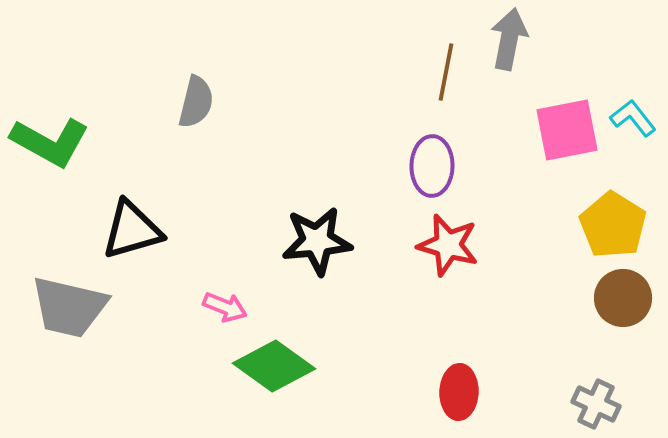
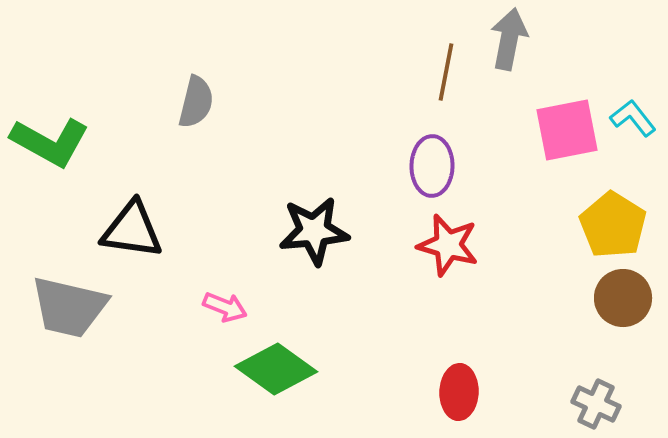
black triangle: rotated 24 degrees clockwise
black star: moved 3 px left, 10 px up
green diamond: moved 2 px right, 3 px down
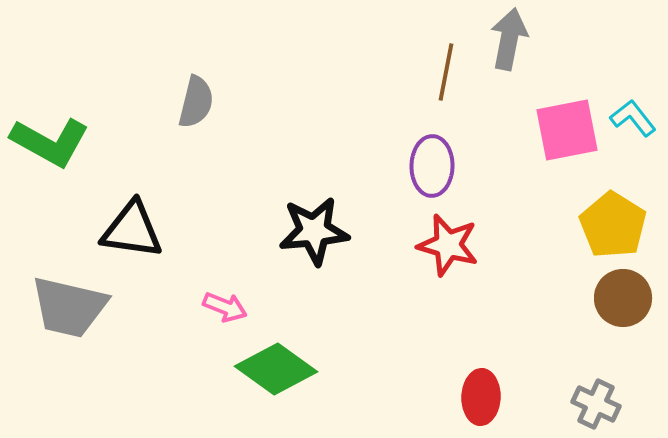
red ellipse: moved 22 px right, 5 px down
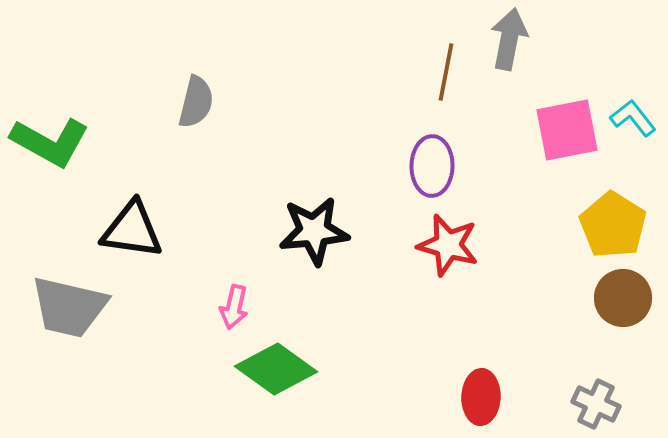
pink arrow: moved 9 px right; rotated 81 degrees clockwise
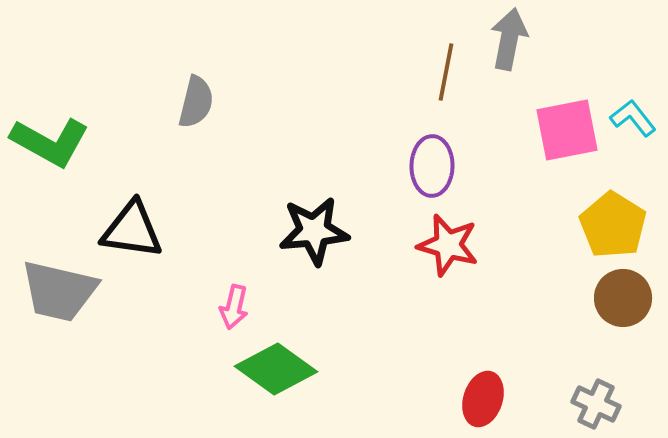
gray trapezoid: moved 10 px left, 16 px up
red ellipse: moved 2 px right, 2 px down; rotated 16 degrees clockwise
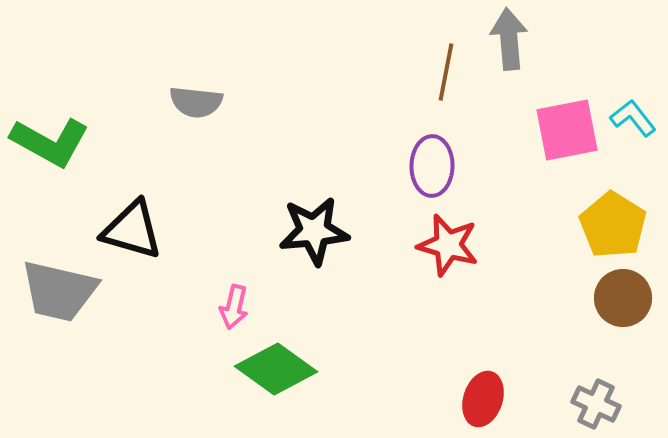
gray arrow: rotated 16 degrees counterclockwise
gray semicircle: rotated 82 degrees clockwise
black triangle: rotated 8 degrees clockwise
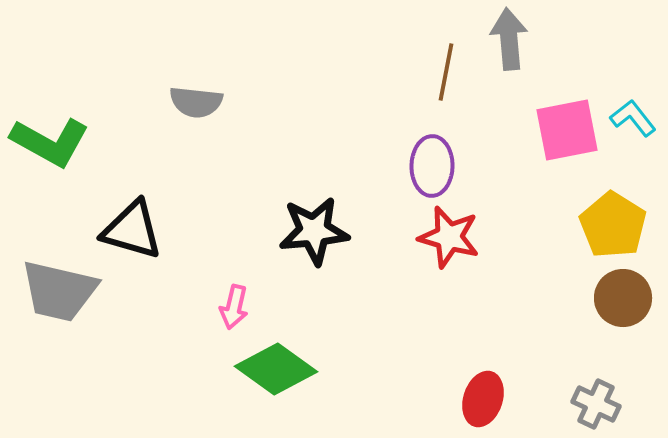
red star: moved 1 px right, 8 px up
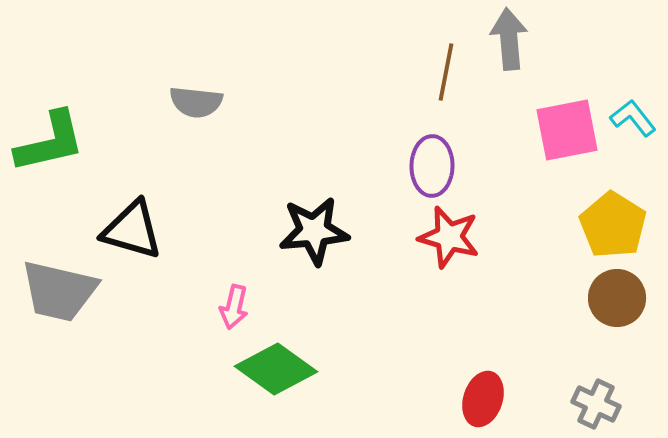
green L-shape: rotated 42 degrees counterclockwise
brown circle: moved 6 px left
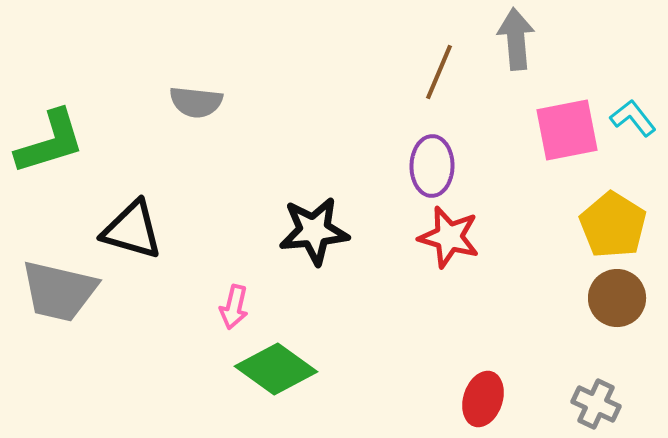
gray arrow: moved 7 px right
brown line: moved 7 px left; rotated 12 degrees clockwise
green L-shape: rotated 4 degrees counterclockwise
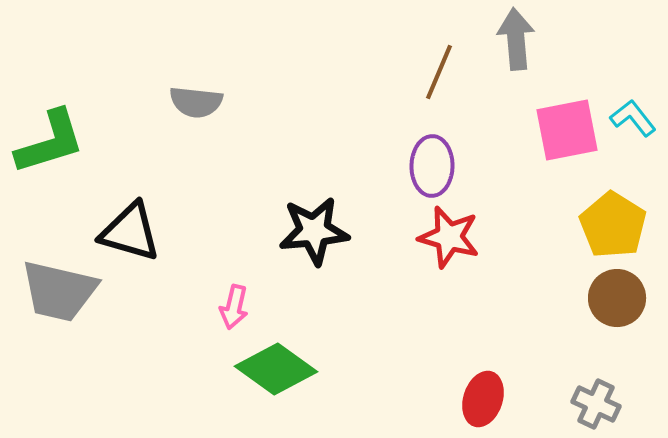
black triangle: moved 2 px left, 2 px down
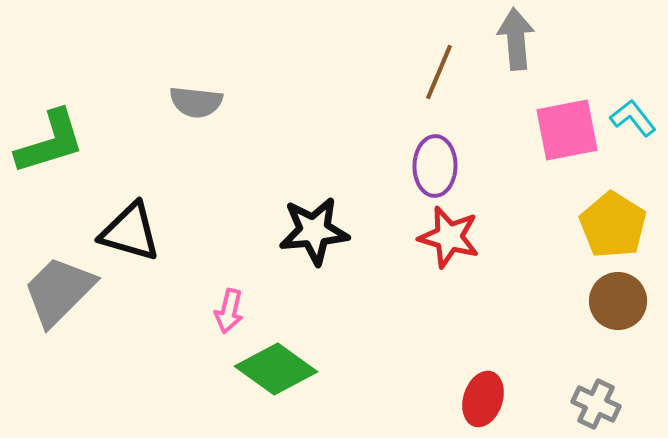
purple ellipse: moved 3 px right
gray trapezoid: rotated 122 degrees clockwise
brown circle: moved 1 px right, 3 px down
pink arrow: moved 5 px left, 4 px down
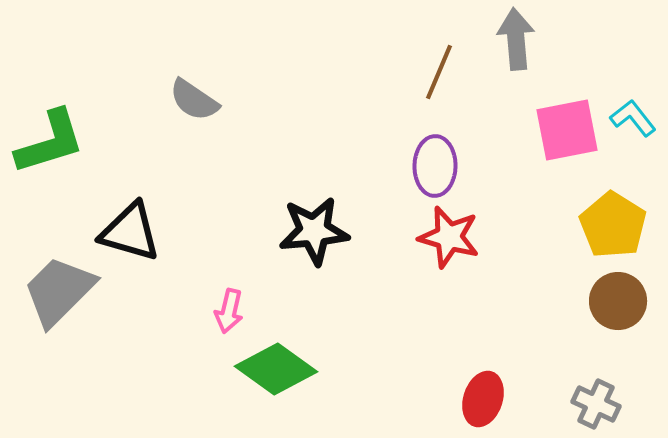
gray semicircle: moved 2 px left, 2 px up; rotated 28 degrees clockwise
